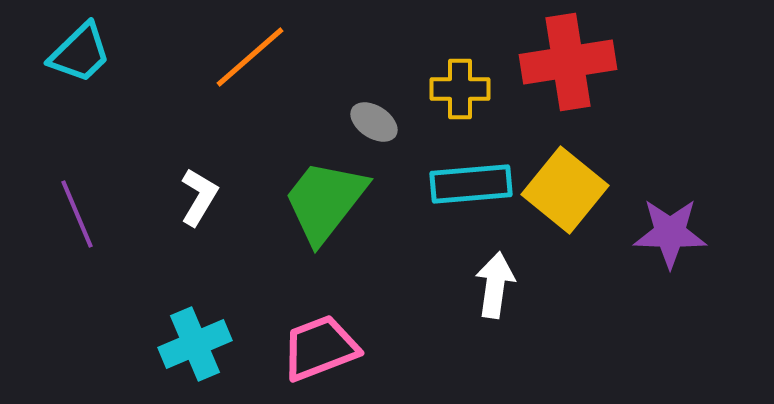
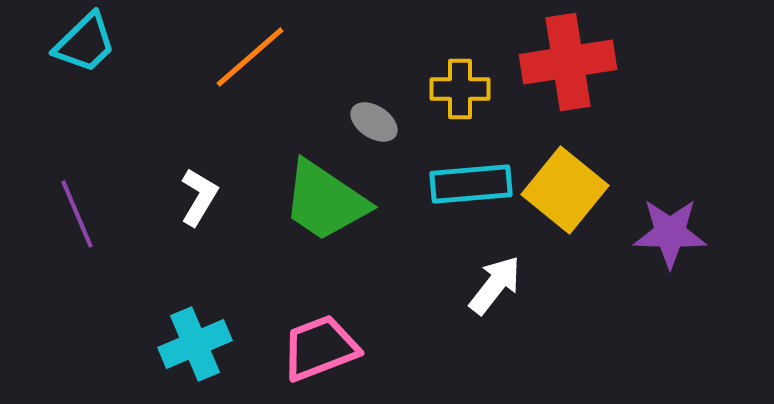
cyan trapezoid: moved 5 px right, 10 px up
green trapezoid: rotated 94 degrees counterclockwise
white arrow: rotated 30 degrees clockwise
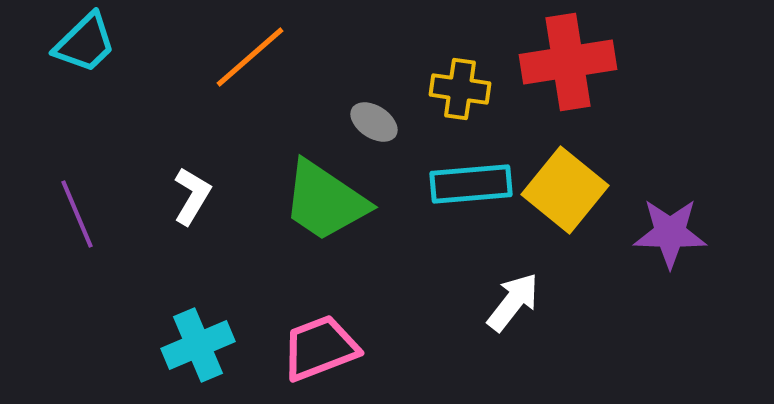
yellow cross: rotated 8 degrees clockwise
white L-shape: moved 7 px left, 1 px up
white arrow: moved 18 px right, 17 px down
cyan cross: moved 3 px right, 1 px down
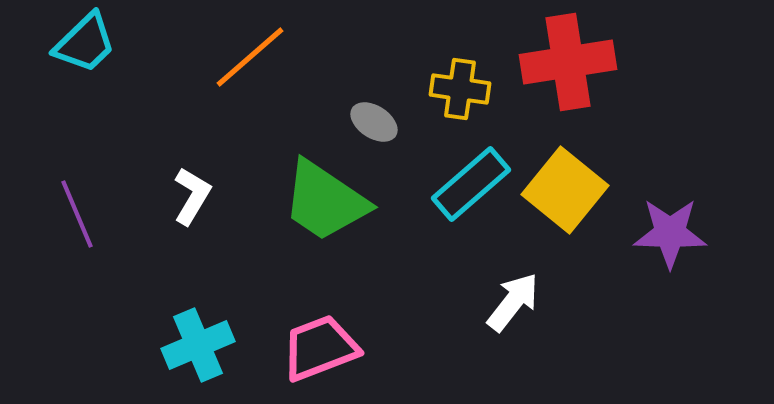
cyan rectangle: rotated 36 degrees counterclockwise
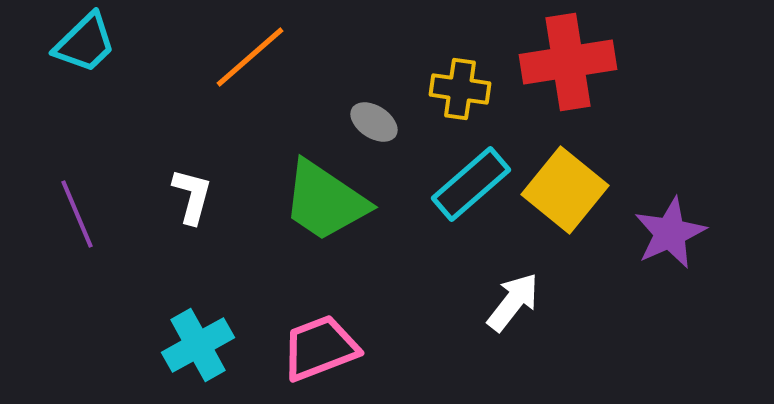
white L-shape: rotated 16 degrees counterclockwise
purple star: rotated 26 degrees counterclockwise
cyan cross: rotated 6 degrees counterclockwise
